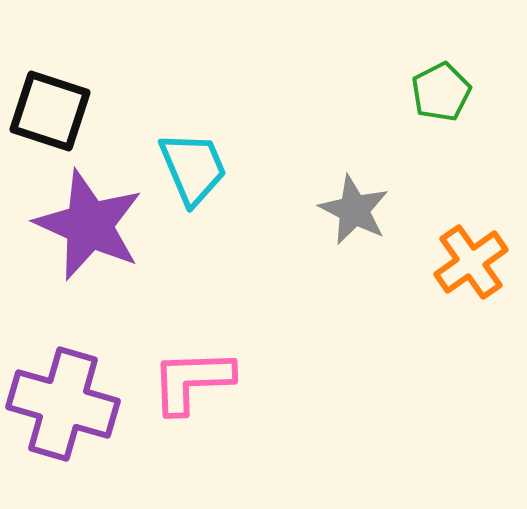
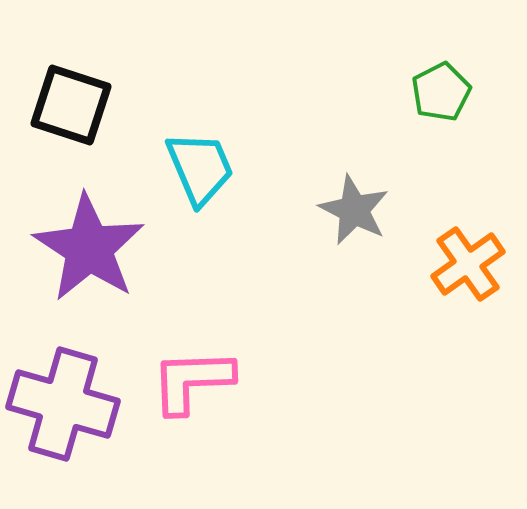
black square: moved 21 px right, 6 px up
cyan trapezoid: moved 7 px right
purple star: moved 23 px down; rotated 9 degrees clockwise
orange cross: moved 3 px left, 2 px down
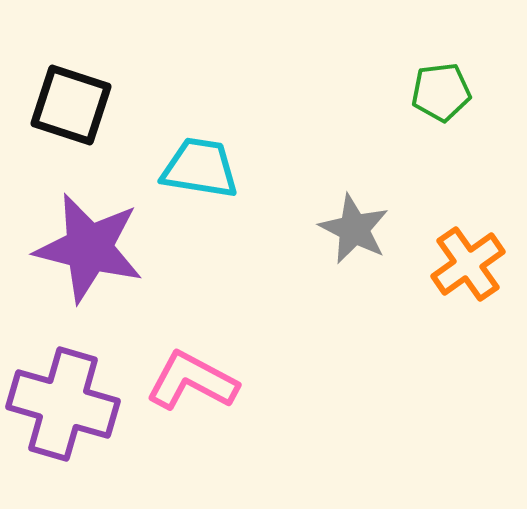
green pentagon: rotated 20 degrees clockwise
cyan trapezoid: rotated 58 degrees counterclockwise
gray star: moved 19 px down
purple star: rotated 19 degrees counterclockwise
pink L-shape: rotated 30 degrees clockwise
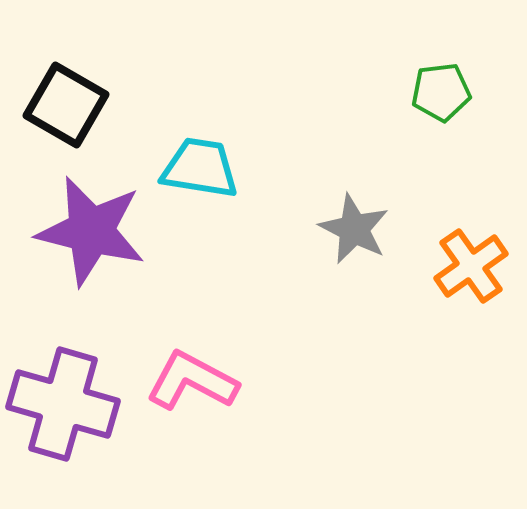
black square: moved 5 px left; rotated 12 degrees clockwise
purple star: moved 2 px right, 17 px up
orange cross: moved 3 px right, 2 px down
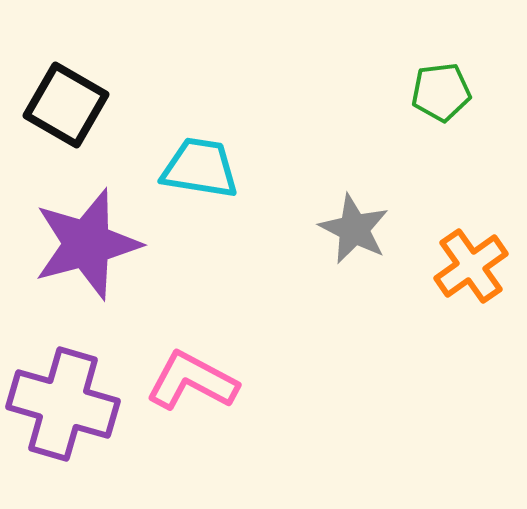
purple star: moved 4 px left, 13 px down; rotated 29 degrees counterclockwise
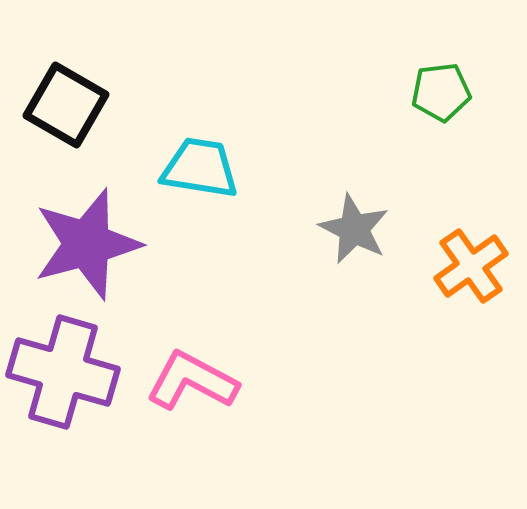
purple cross: moved 32 px up
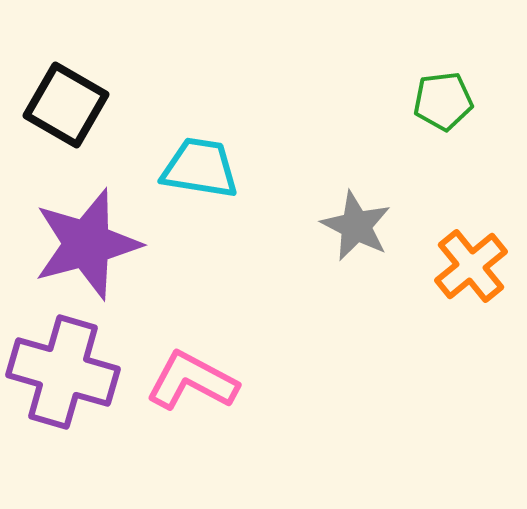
green pentagon: moved 2 px right, 9 px down
gray star: moved 2 px right, 3 px up
orange cross: rotated 4 degrees counterclockwise
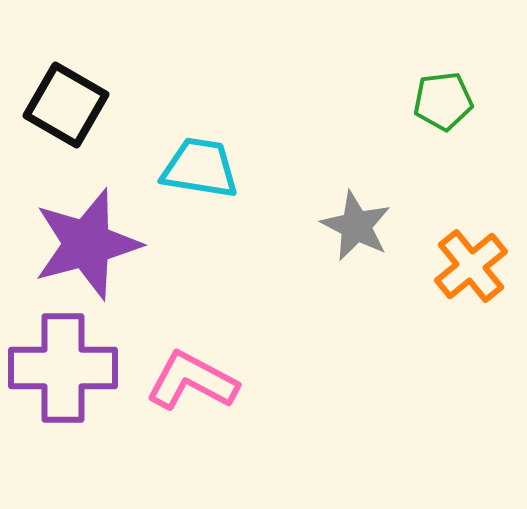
purple cross: moved 4 px up; rotated 16 degrees counterclockwise
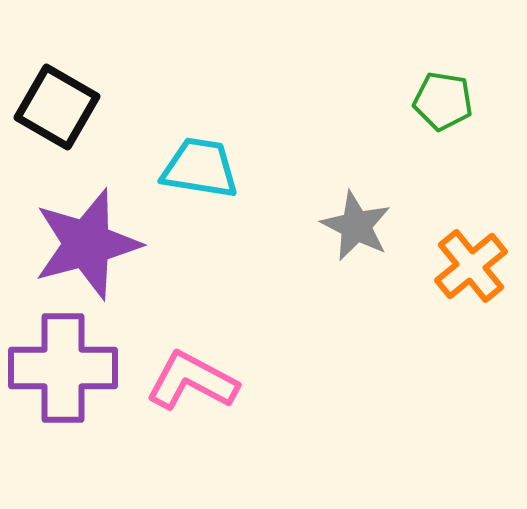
green pentagon: rotated 16 degrees clockwise
black square: moved 9 px left, 2 px down
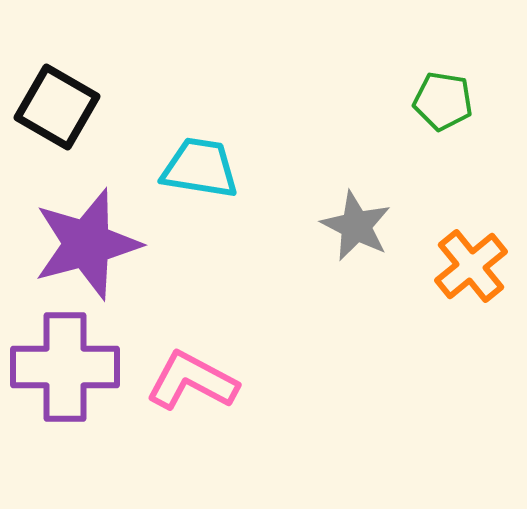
purple cross: moved 2 px right, 1 px up
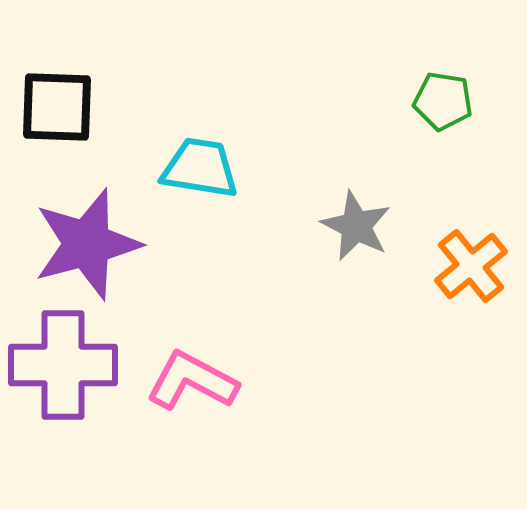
black square: rotated 28 degrees counterclockwise
purple cross: moved 2 px left, 2 px up
